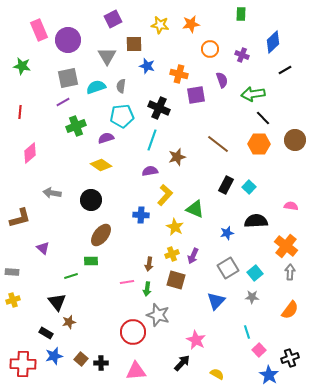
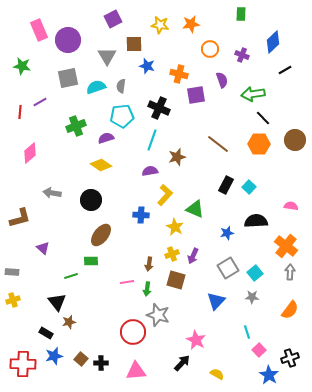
purple line at (63, 102): moved 23 px left
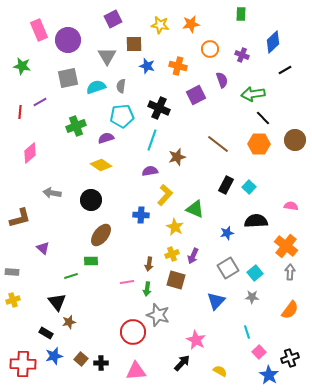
orange cross at (179, 74): moved 1 px left, 8 px up
purple square at (196, 95): rotated 18 degrees counterclockwise
pink square at (259, 350): moved 2 px down
yellow semicircle at (217, 374): moved 3 px right, 3 px up
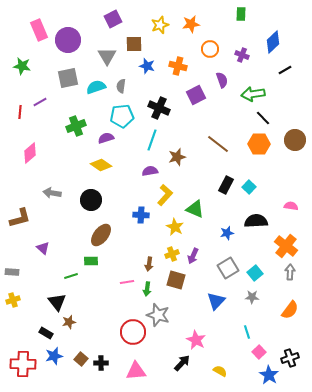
yellow star at (160, 25): rotated 30 degrees counterclockwise
